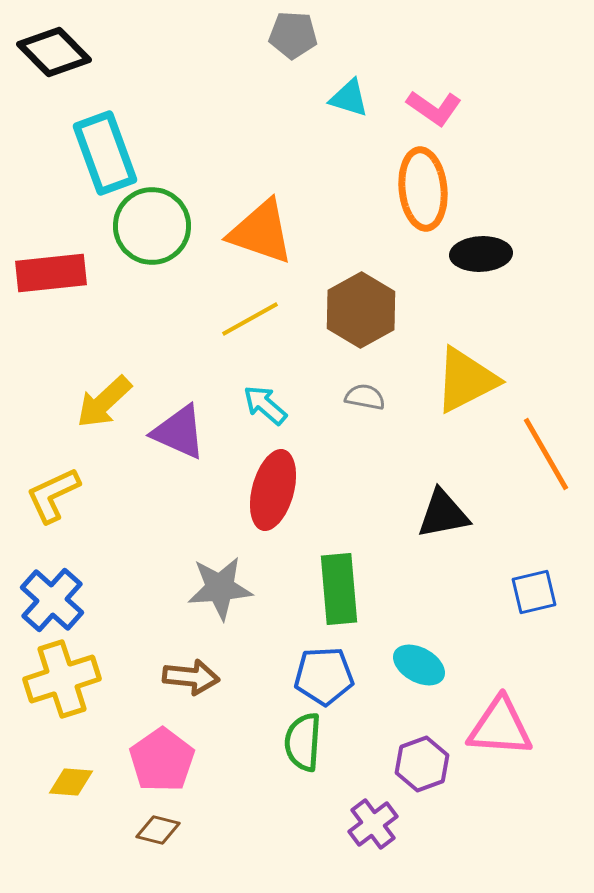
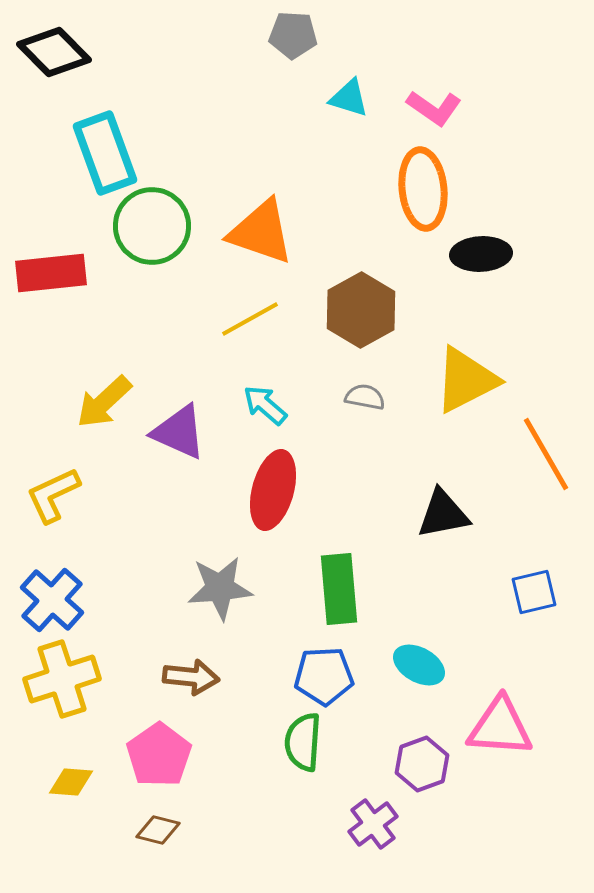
pink pentagon: moved 3 px left, 5 px up
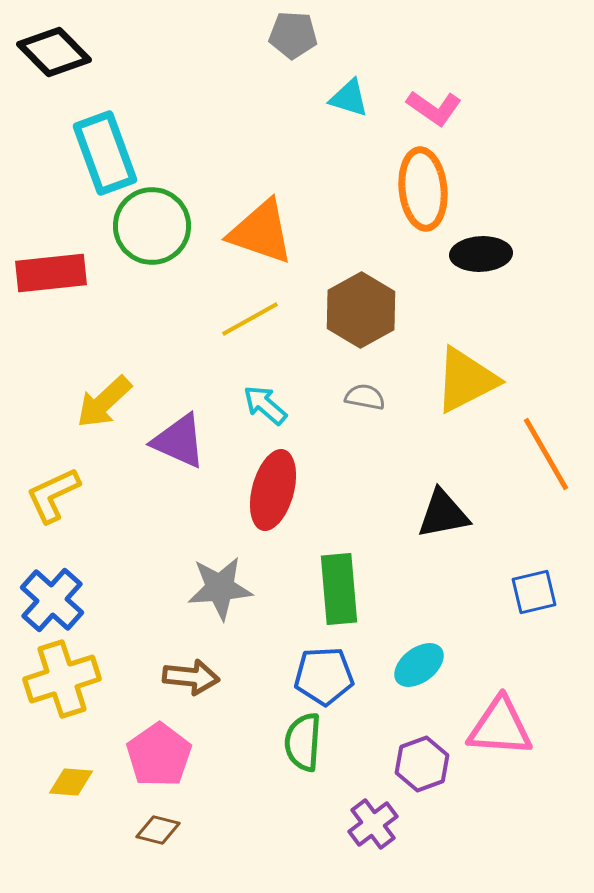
purple triangle: moved 9 px down
cyan ellipse: rotated 66 degrees counterclockwise
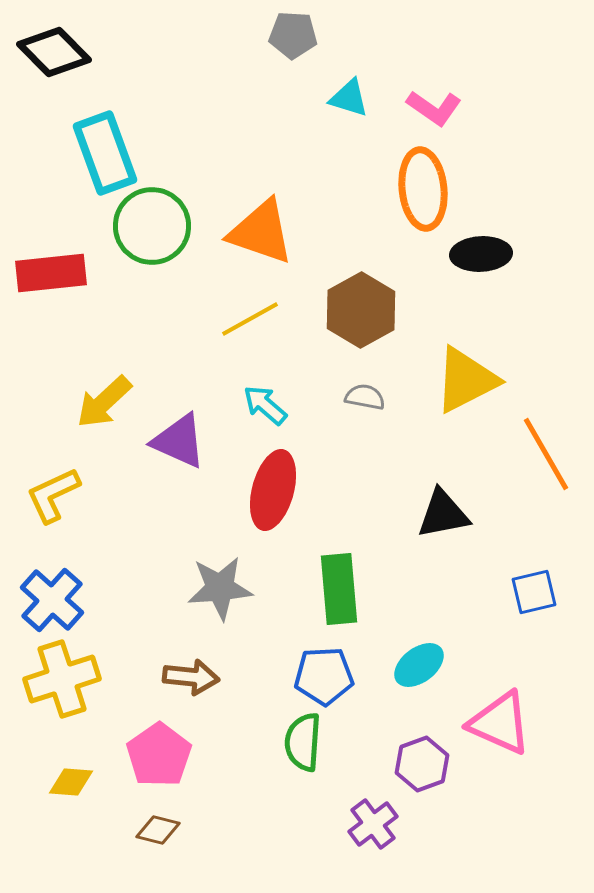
pink triangle: moved 4 px up; rotated 20 degrees clockwise
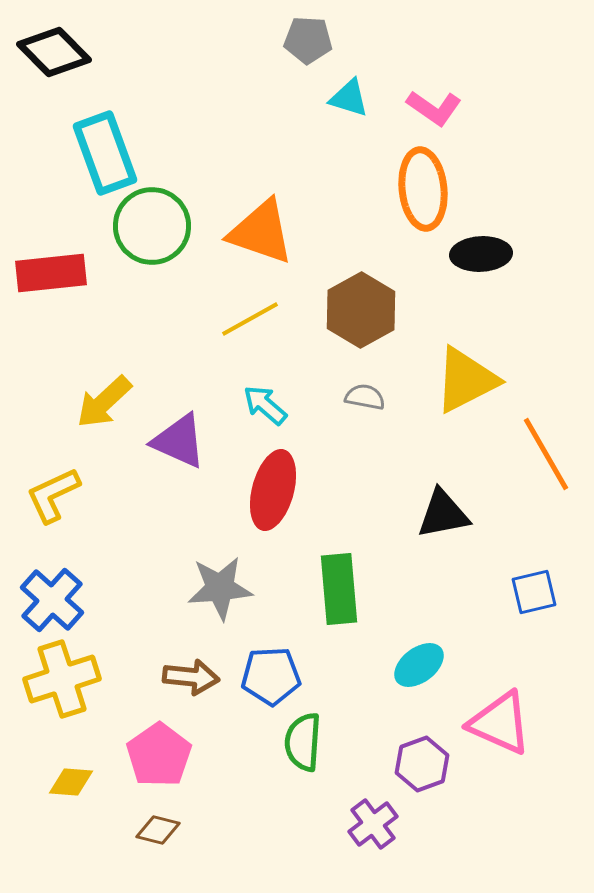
gray pentagon: moved 15 px right, 5 px down
blue pentagon: moved 53 px left
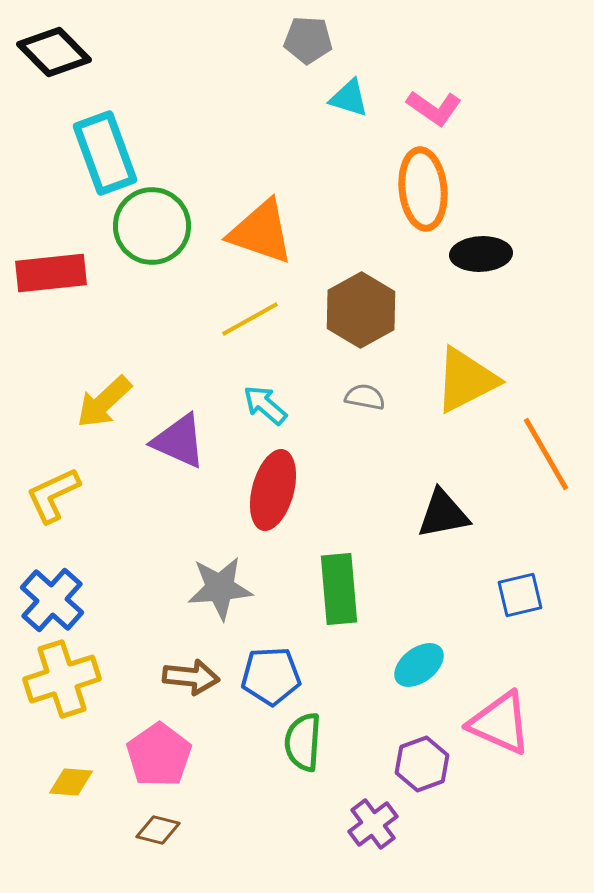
blue square: moved 14 px left, 3 px down
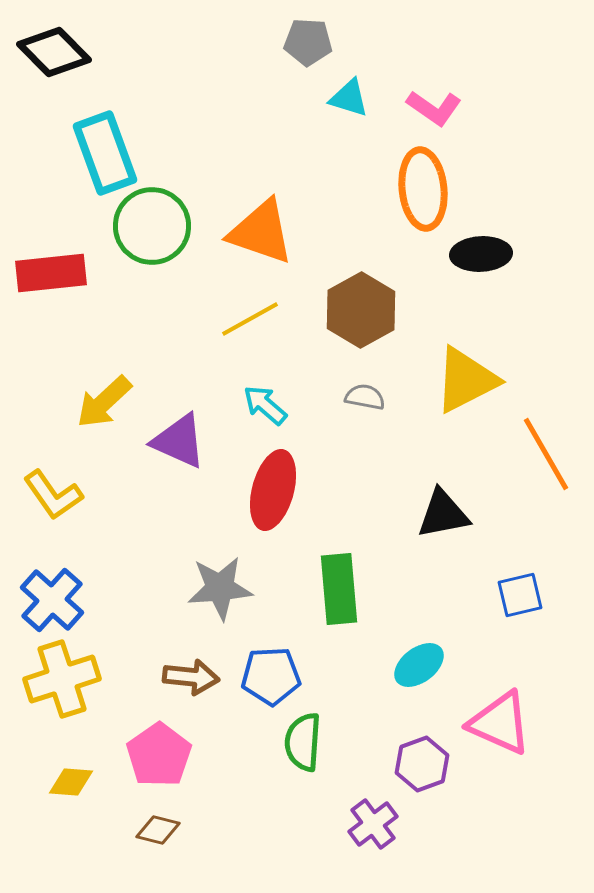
gray pentagon: moved 2 px down
yellow L-shape: rotated 100 degrees counterclockwise
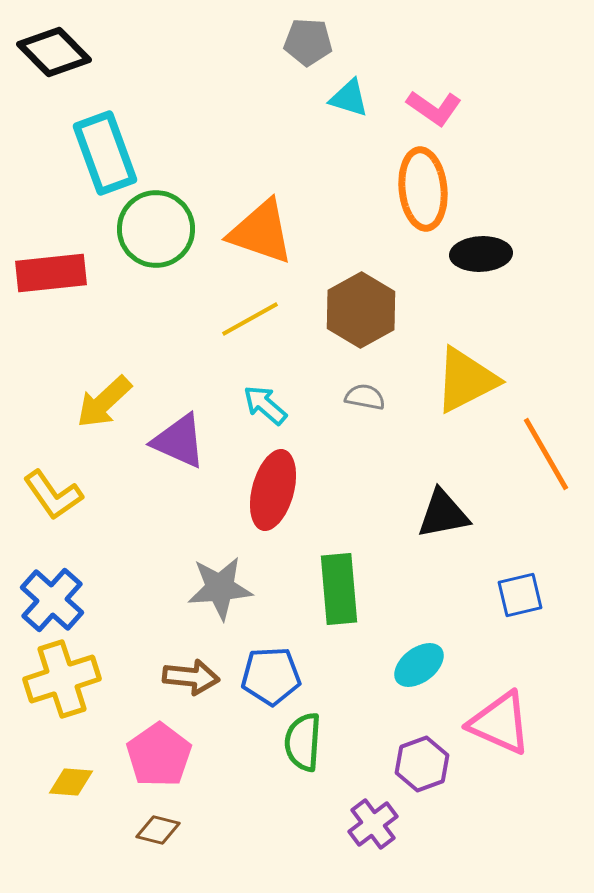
green circle: moved 4 px right, 3 px down
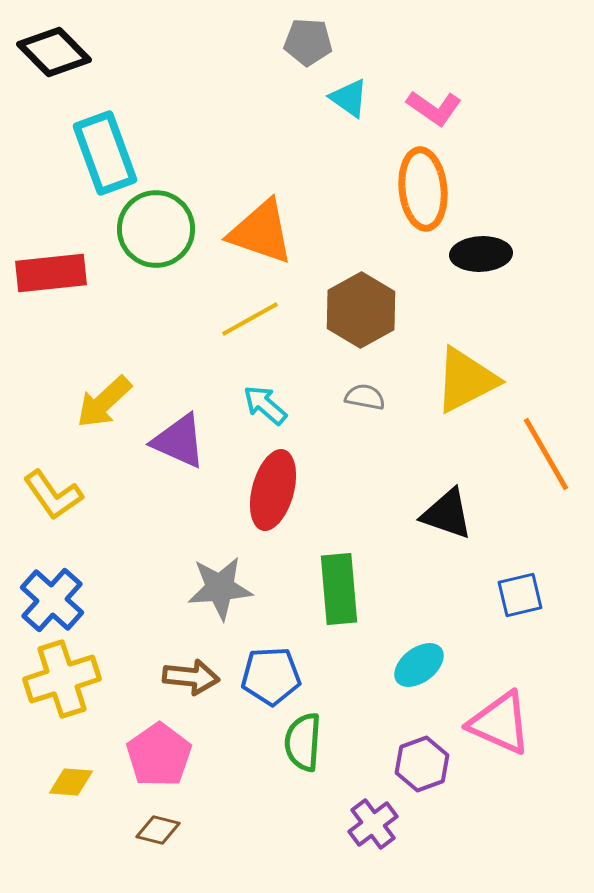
cyan triangle: rotated 18 degrees clockwise
black triangle: moved 4 px right; rotated 30 degrees clockwise
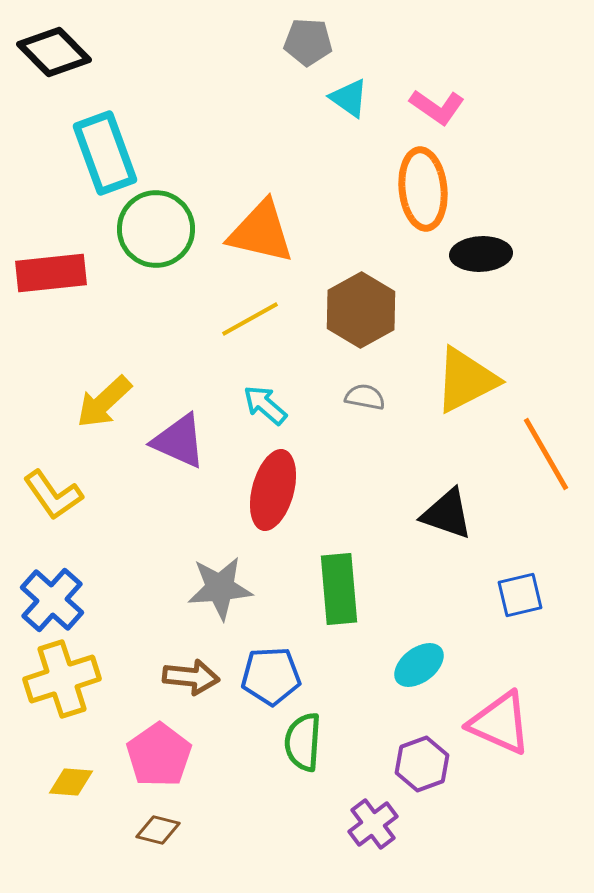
pink L-shape: moved 3 px right, 1 px up
orange triangle: rotated 6 degrees counterclockwise
